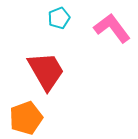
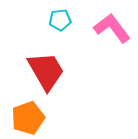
cyan pentagon: moved 1 px right, 2 px down; rotated 15 degrees clockwise
orange pentagon: moved 2 px right
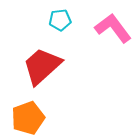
pink L-shape: moved 1 px right
red trapezoid: moved 4 px left, 5 px up; rotated 102 degrees counterclockwise
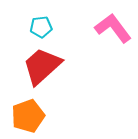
cyan pentagon: moved 19 px left, 7 px down
orange pentagon: moved 2 px up
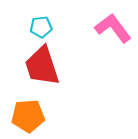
red trapezoid: rotated 66 degrees counterclockwise
orange pentagon: rotated 16 degrees clockwise
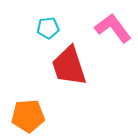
cyan pentagon: moved 7 px right, 1 px down
red trapezoid: moved 27 px right
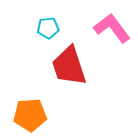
pink L-shape: moved 1 px left
orange pentagon: moved 2 px right, 1 px up
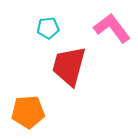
red trapezoid: rotated 33 degrees clockwise
orange pentagon: moved 2 px left, 3 px up
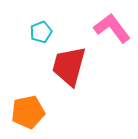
cyan pentagon: moved 7 px left, 4 px down; rotated 15 degrees counterclockwise
orange pentagon: rotated 8 degrees counterclockwise
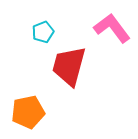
cyan pentagon: moved 2 px right
